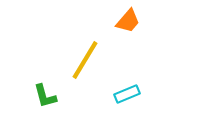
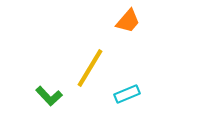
yellow line: moved 5 px right, 8 px down
green L-shape: moved 4 px right; rotated 28 degrees counterclockwise
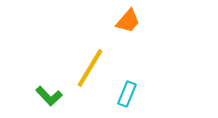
cyan rectangle: rotated 45 degrees counterclockwise
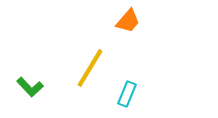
green L-shape: moved 19 px left, 9 px up
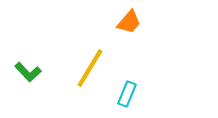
orange trapezoid: moved 1 px right, 1 px down
green L-shape: moved 2 px left, 15 px up
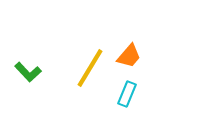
orange trapezoid: moved 34 px down
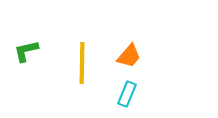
yellow line: moved 8 px left, 5 px up; rotated 30 degrees counterclockwise
green L-shape: moved 2 px left, 21 px up; rotated 120 degrees clockwise
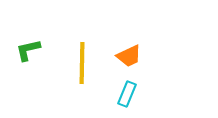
green L-shape: moved 2 px right, 1 px up
orange trapezoid: rotated 24 degrees clockwise
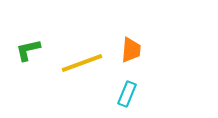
orange trapezoid: moved 2 px right, 6 px up; rotated 60 degrees counterclockwise
yellow line: rotated 69 degrees clockwise
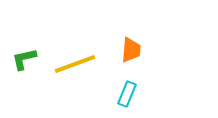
green L-shape: moved 4 px left, 9 px down
yellow line: moved 7 px left, 1 px down
